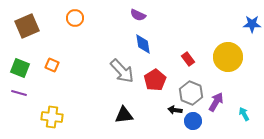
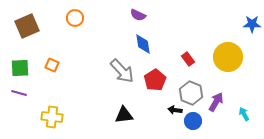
green square: rotated 24 degrees counterclockwise
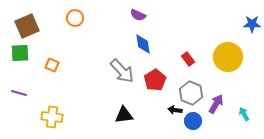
green square: moved 15 px up
purple arrow: moved 2 px down
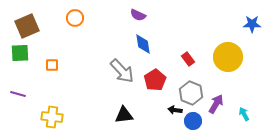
orange square: rotated 24 degrees counterclockwise
purple line: moved 1 px left, 1 px down
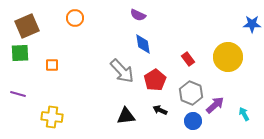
purple arrow: moved 1 px left, 1 px down; rotated 18 degrees clockwise
black arrow: moved 15 px left; rotated 16 degrees clockwise
black triangle: moved 2 px right, 1 px down
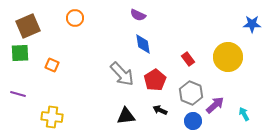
brown square: moved 1 px right
orange square: rotated 24 degrees clockwise
gray arrow: moved 3 px down
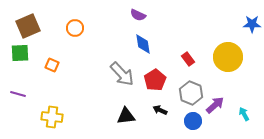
orange circle: moved 10 px down
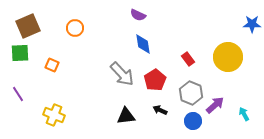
purple line: rotated 42 degrees clockwise
yellow cross: moved 2 px right, 2 px up; rotated 15 degrees clockwise
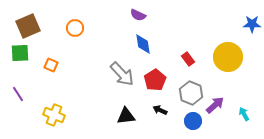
orange square: moved 1 px left
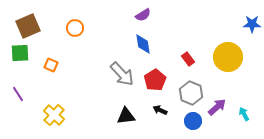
purple semicircle: moved 5 px right; rotated 56 degrees counterclockwise
purple arrow: moved 2 px right, 2 px down
yellow cross: rotated 20 degrees clockwise
